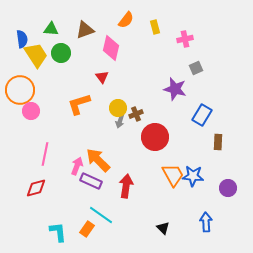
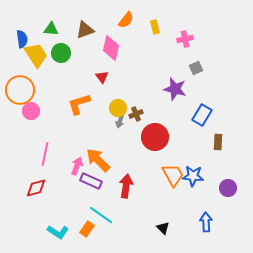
cyan L-shape: rotated 130 degrees clockwise
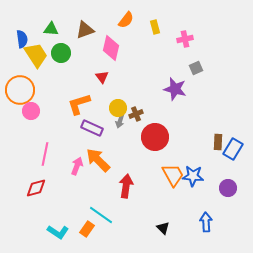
blue rectangle: moved 31 px right, 34 px down
purple rectangle: moved 1 px right, 53 px up
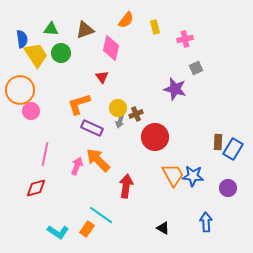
black triangle: rotated 16 degrees counterclockwise
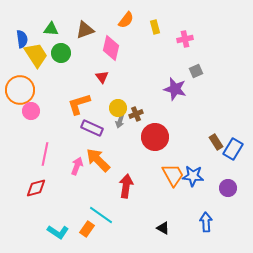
gray square: moved 3 px down
brown rectangle: moved 2 px left; rotated 35 degrees counterclockwise
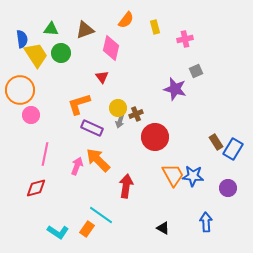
pink circle: moved 4 px down
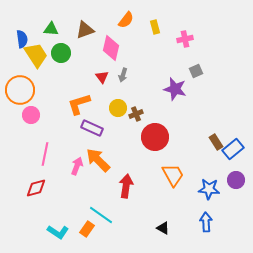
gray arrow: moved 3 px right, 46 px up
blue rectangle: rotated 20 degrees clockwise
blue star: moved 16 px right, 13 px down
purple circle: moved 8 px right, 8 px up
